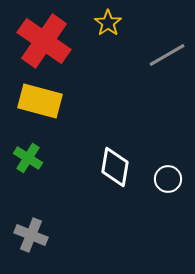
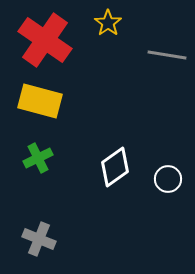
red cross: moved 1 px right, 1 px up
gray line: rotated 39 degrees clockwise
green cross: moved 10 px right; rotated 32 degrees clockwise
white diamond: rotated 45 degrees clockwise
gray cross: moved 8 px right, 4 px down
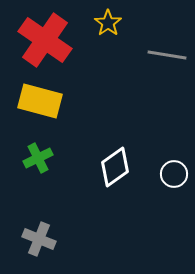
white circle: moved 6 px right, 5 px up
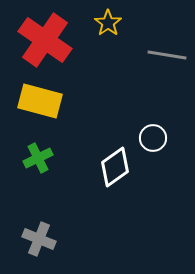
white circle: moved 21 px left, 36 px up
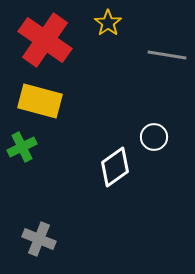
white circle: moved 1 px right, 1 px up
green cross: moved 16 px left, 11 px up
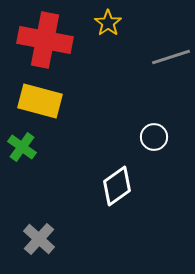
red cross: rotated 24 degrees counterclockwise
gray line: moved 4 px right, 2 px down; rotated 27 degrees counterclockwise
green cross: rotated 28 degrees counterclockwise
white diamond: moved 2 px right, 19 px down
gray cross: rotated 20 degrees clockwise
